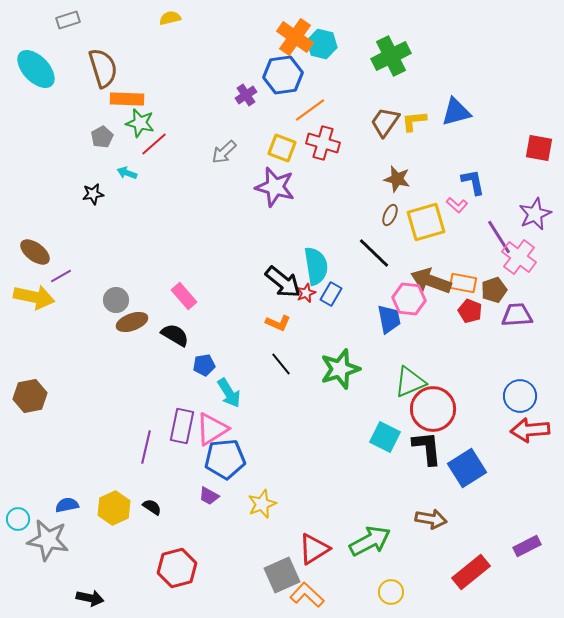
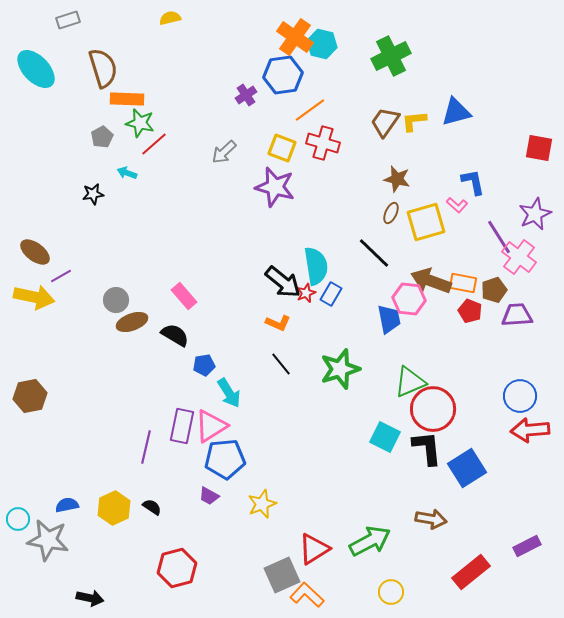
brown ellipse at (390, 215): moved 1 px right, 2 px up
pink triangle at (212, 429): moved 1 px left, 3 px up
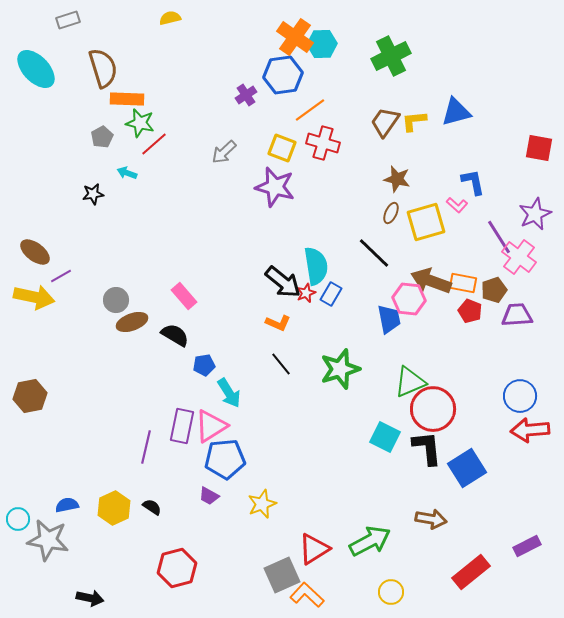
cyan hexagon at (322, 44): rotated 16 degrees counterclockwise
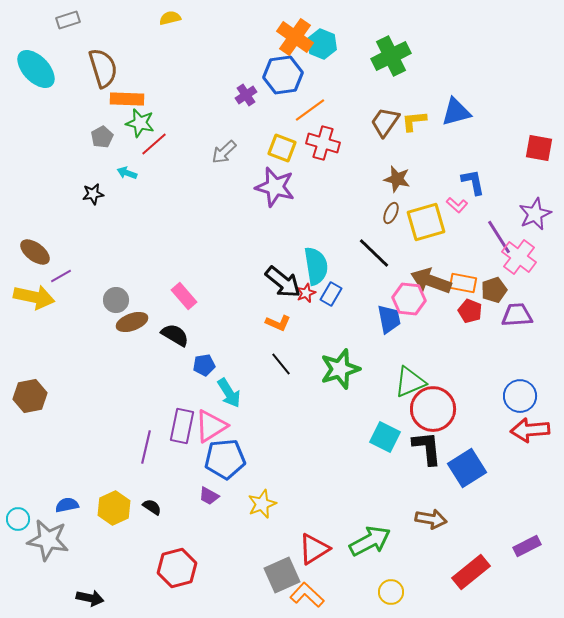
cyan hexagon at (322, 44): rotated 24 degrees clockwise
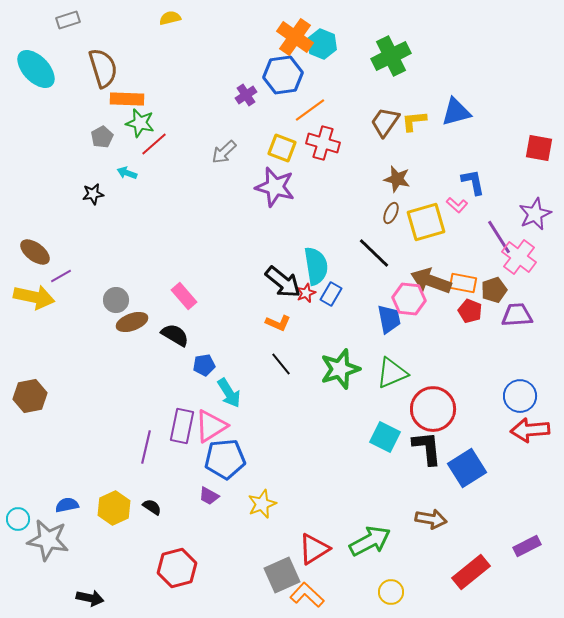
green triangle at (410, 382): moved 18 px left, 9 px up
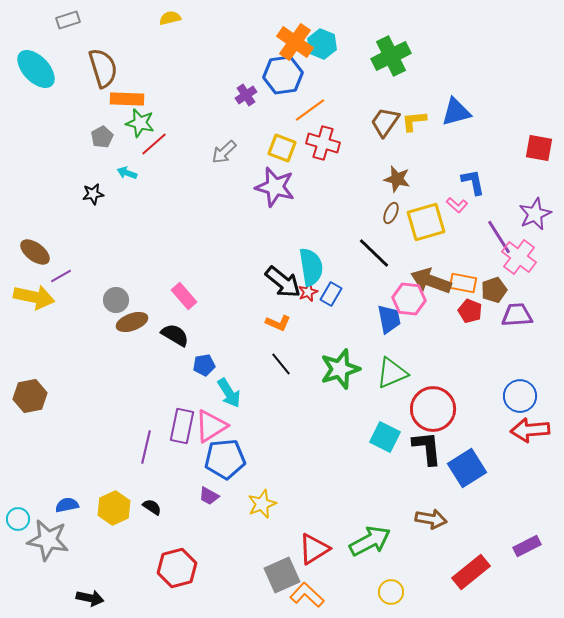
orange cross at (295, 37): moved 5 px down
cyan semicircle at (316, 266): moved 5 px left, 1 px down
red star at (306, 293): moved 2 px right, 1 px up
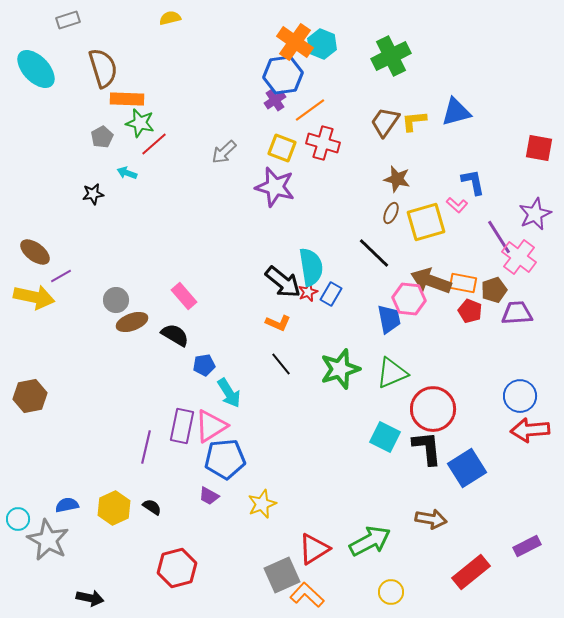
purple cross at (246, 95): moved 29 px right, 5 px down
purple trapezoid at (517, 315): moved 2 px up
gray star at (48, 540): rotated 18 degrees clockwise
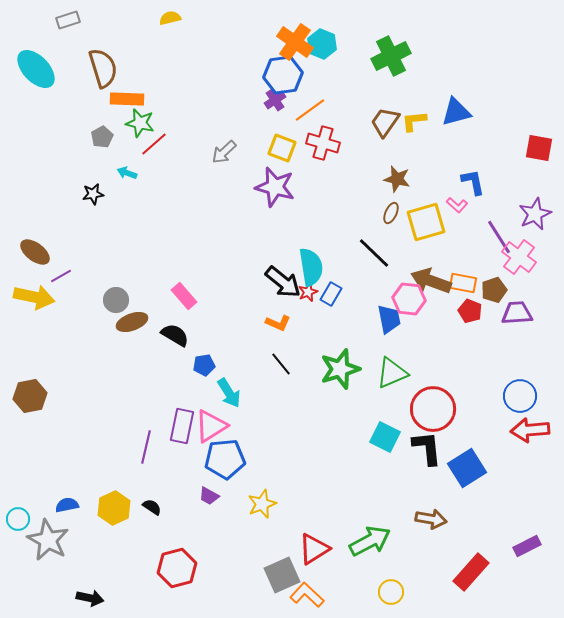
red rectangle at (471, 572): rotated 9 degrees counterclockwise
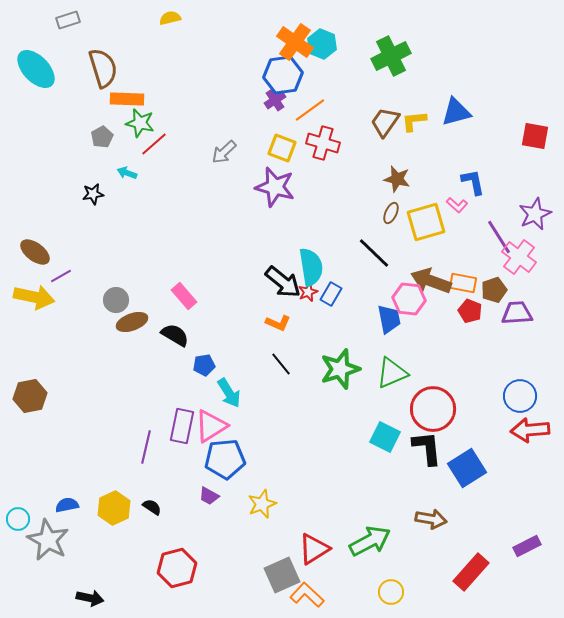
red square at (539, 148): moved 4 px left, 12 px up
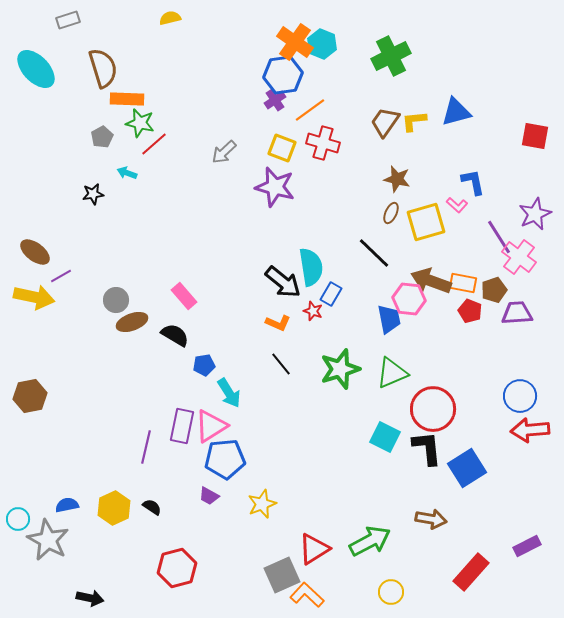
red star at (308, 292): moved 5 px right, 19 px down; rotated 30 degrees counterclockwise
